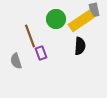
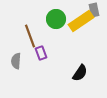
black semicircle: moved 27 px down; rotated 30 degrees clockwise
gray semicircle: rotated 21 degrees clockwise
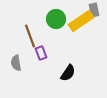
gray semicircle: moved 2 px down; rotated 14 degrees counterclockwise
black semicircle: moved 12 px left
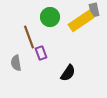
green circle: moved 6 px left, 2 px up
brown line: moved 1 px left, 1 px down
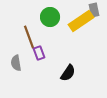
purple rectangle: moved 2 px left
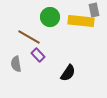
yellow rectangle: rotated 40 degrees clockwise
brown line: rotated 40 degrees counterclockwise
purple rectangle: moved 1 px left, 2 px down; rotated 24 degrees counterclockwise
gray semicircle: moved 1 px down
